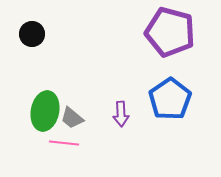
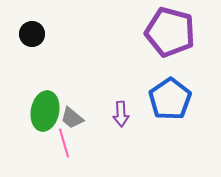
pink line: rotated 68 degrees clockwise
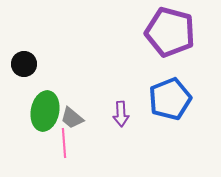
black circle: moved 8 px left, 30 px down
blue pentagon: rotated 12 degrees clockwise
pink line: rotated 12 degrees clockwise
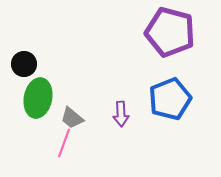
green ellipse: moved 7 px left, 13 px up
pink line: rotated 24 degrees clockwise
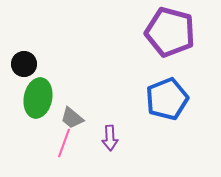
blue pentagon: moved 3 px left
purple arrow: moved 11 px left, 24 px down
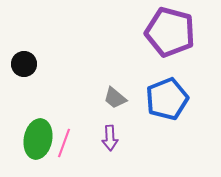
green ellipse: moved 41 px down
gray trapezoid: moved 43 px right, 20 px up
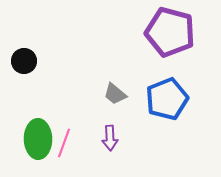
black circle: moved 3 px up
gray trapezoid: moved 4 px up
green ellipse: rotated 12 degrees counterclockwise
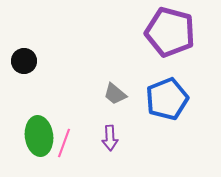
green ellipse: moved 1 px right, 3 px up; rotated 6 degrees counterclockwise
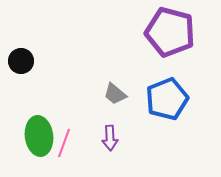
black circle: moved 3 px left
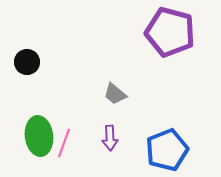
black circle: moved 6 px right, 1 px down
blue pentagon: moved 51 px down
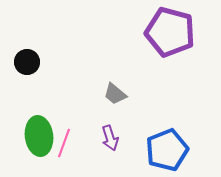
purple arrow: rotated 15 degrees counterclockwise
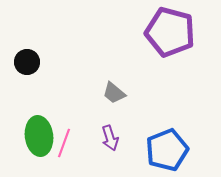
gray trapezoid: moved 1 px left, 1 px up
